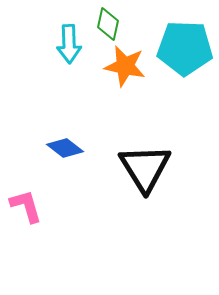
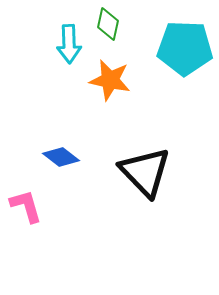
orange star: moved 15 px left, 14 px down
blue diamond: moved 4 px left, 9 px down
black triangle: moved 4 px down; rotated 12 degrees counterclockwise
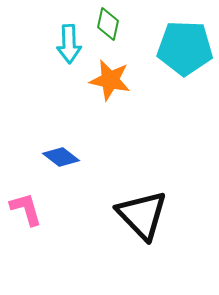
black triangle: moved 3 px left, 43 px down
pink L-shape: moved 3 px down
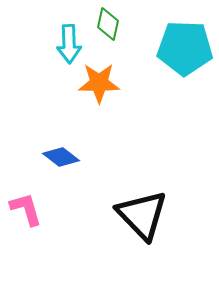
orange star: moved 11 px left, 3 px down; rotated 12 degrees counterclockwise
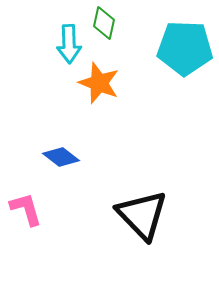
green diamond: moved 4 px left, 1 px up
orange star: rotated 21 degrees clockwise
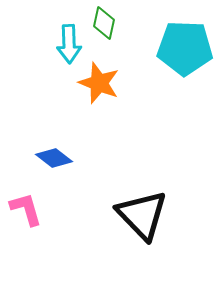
blue diamond: moved 7 px left, 1 px down
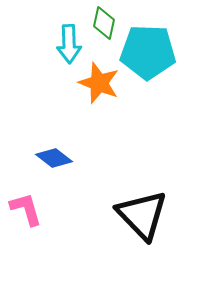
cyan pentagon: moved 37 px left, 4 px down
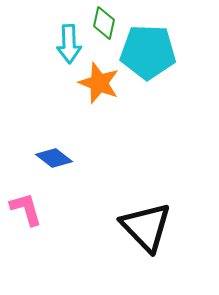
black triangle: moved 4 px right, 12 px down
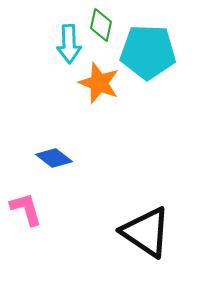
green diamond: moved 3 px left, 2 px down
black triangle: moved 5 px down; rotated 12 degrees counterclockwise
